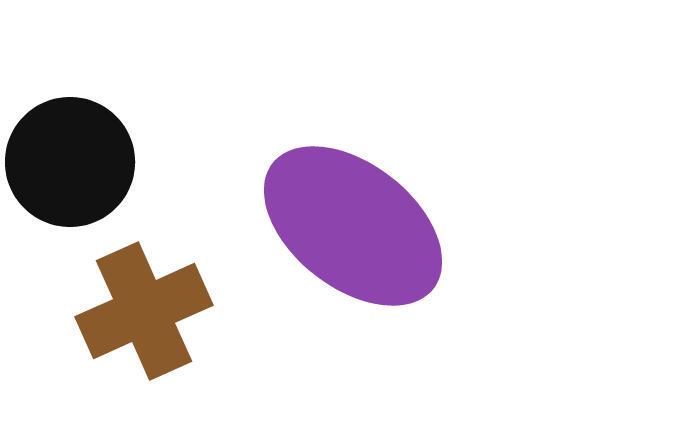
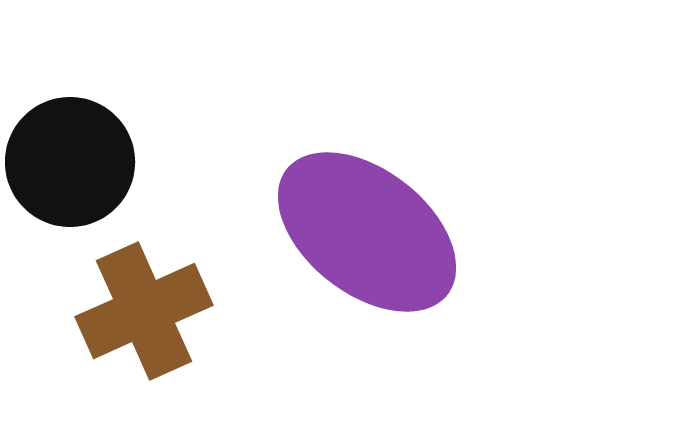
purple ellipse: moved 14 px right, 6 px down
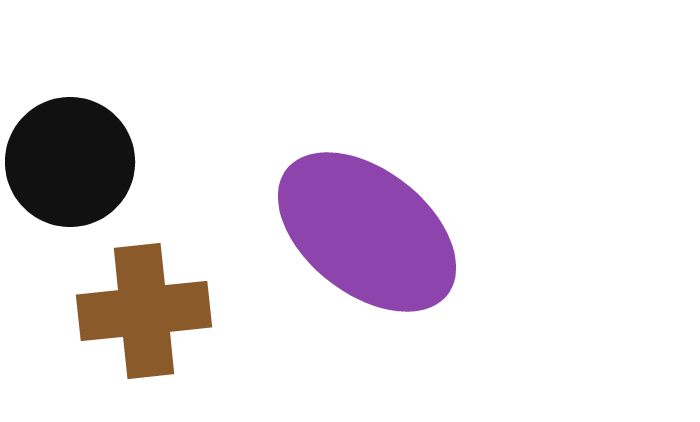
brown cross: rotated 18 degrees clockwise
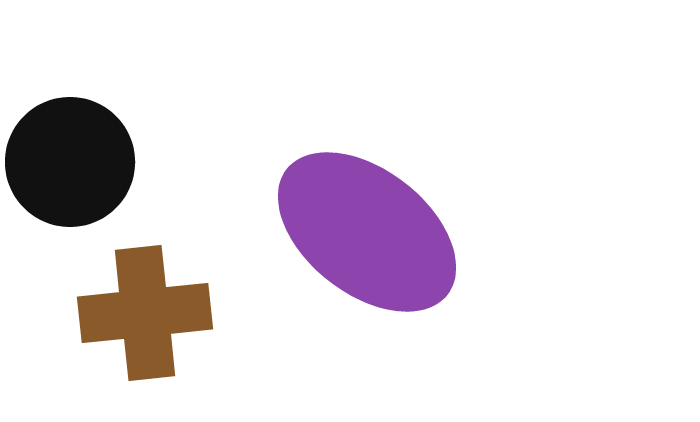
brown cross: moved 1 px right, 2 px down
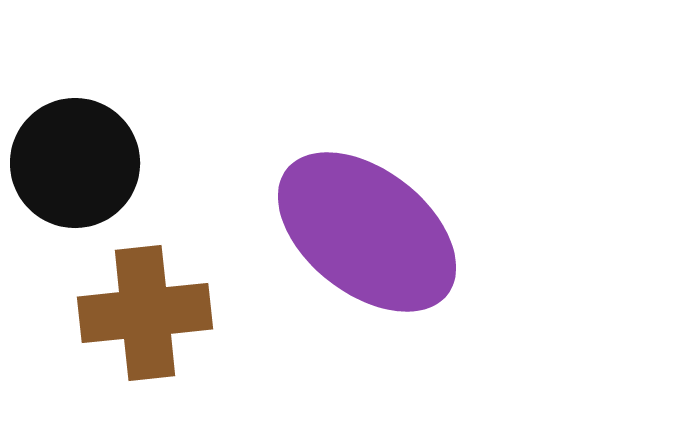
black circle: moved 5 px right, 1 px down
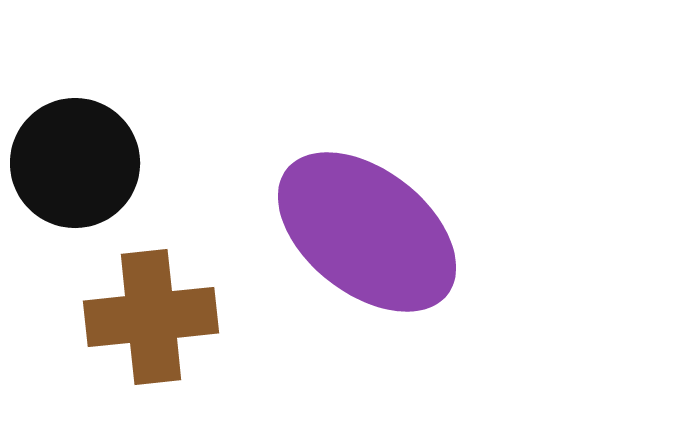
brown cross: moved 6 px right, 4 px down
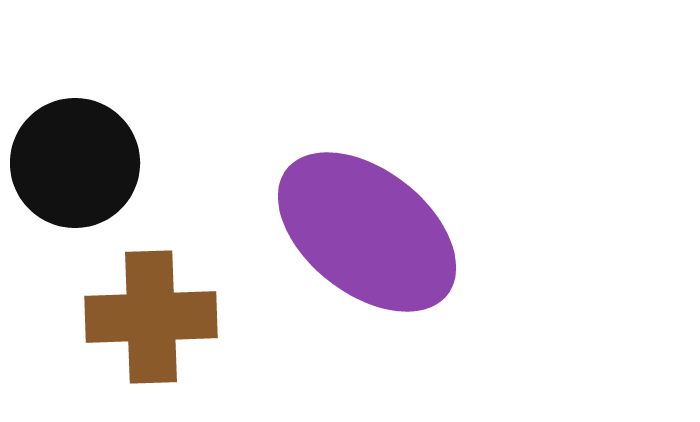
brown cross: rotated 4 degrees clockwise
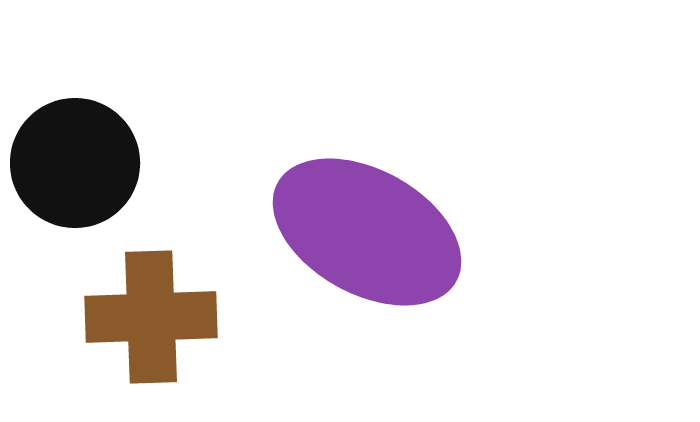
purple ellipse: rotated 9 degrees counterclockwise
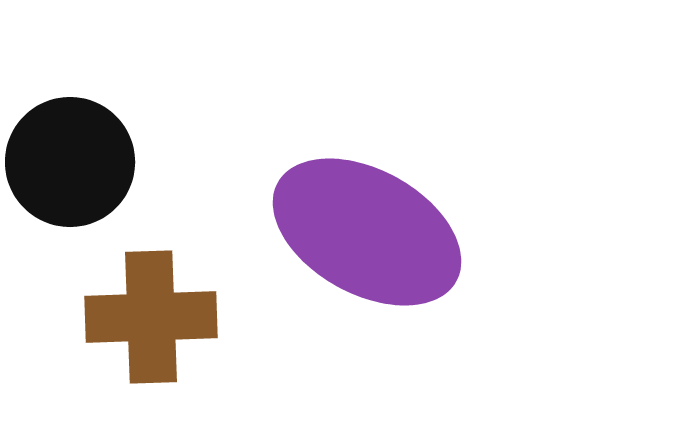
black circle: moved 5 px left, 1 px up
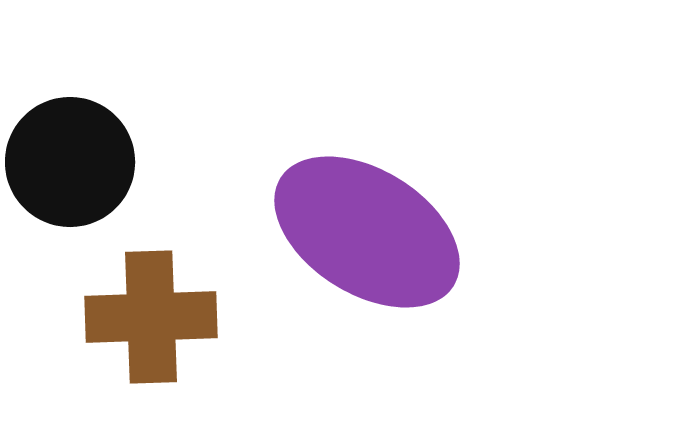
purple ellipse: rotated 3 degrees clockwise
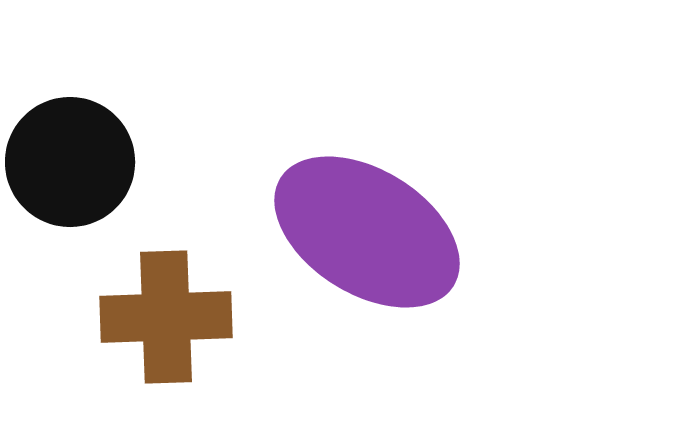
brown cross: moved 15 px right
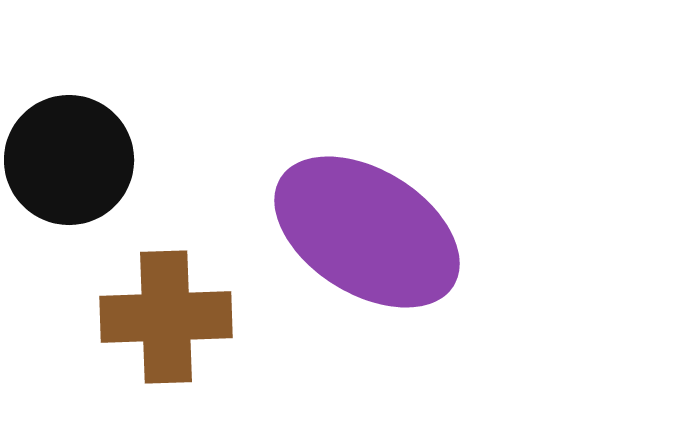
black circle: moved 1 px left, 2 px up
